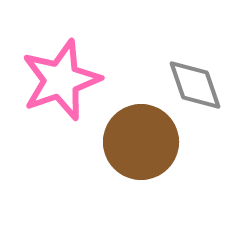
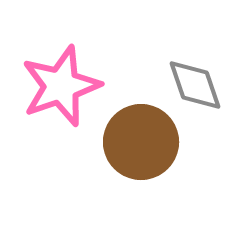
pink star: moved 6 px down
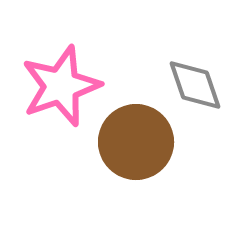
brown circle: moved 5 px left
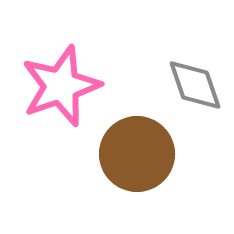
brown circle: moved 1 px right, 12 px down
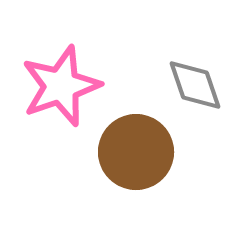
brown circle: moved 1 px left, 2 px up
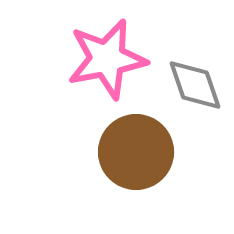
pink star: moved 46 px right, 27 px up; rotated 8 degrees clockwise
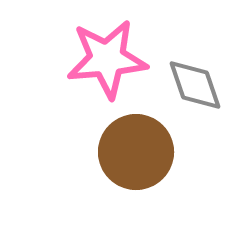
pink star: rotated 6 degrees clockwise
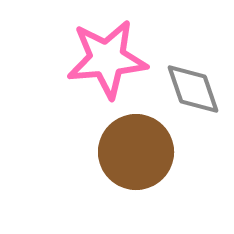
gray diamond: moved 2 px left, 4 px down
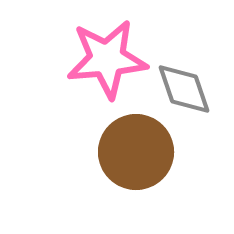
gray diamond: moved 9 px left
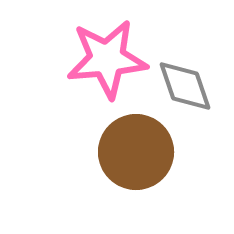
gray diamond: moved 1 px right, 3 px up
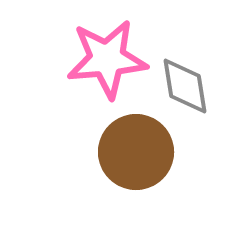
gray diamond: rotated 10 degrees clockwise
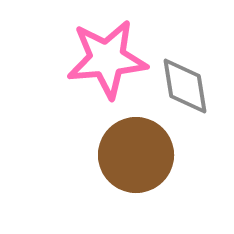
brown circle: moved 3 px down
